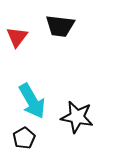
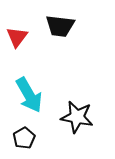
cyan arrow: moved 3 px left, 6 px up
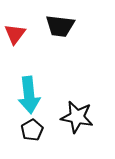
red triangle: moved 2 px left, 3 px up
cyan arrow: rotated 24 degrees clockwise
black pentagon: moved 8 px right, 8 px up
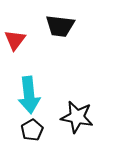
red triangle: moved 6 px down
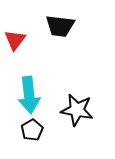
black star: moved 7 px up
